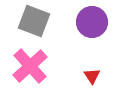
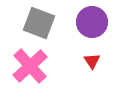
gray square: moved 5 px right, 2 px down
red triangle: moved 15 px up
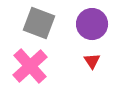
purple circle: moved 2 px down
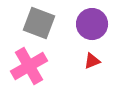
red triangle: rotated 42 degrees clockwise
pink cross: moved 1 px left; rotated 12 degrees clockwise
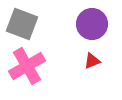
gray square: moved 17 px left, 1 px down
pink cross: moved 2 px left
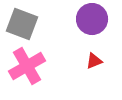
purple circle: moved 5 px up
red triangle: moved 2 px right
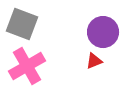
purple circle: moved 11 px right, 13 px down
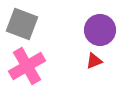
purple circle: moved 3 px left, 2 px up
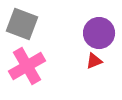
purple circle: moved 1 px left, 3 px down
